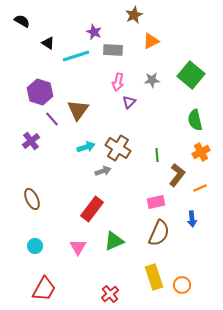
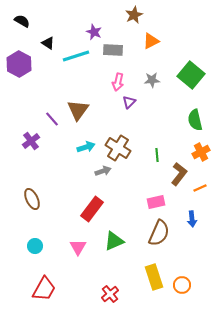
purple hexagon: moved 21 px left, 28 px up; rotated 10 degrees clockwise
brown L-shape: moved 2 px right, 1 px up
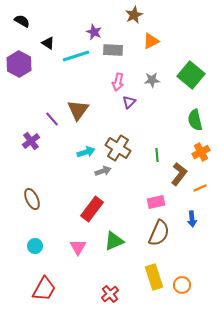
cyan arrow: moved 5 px down
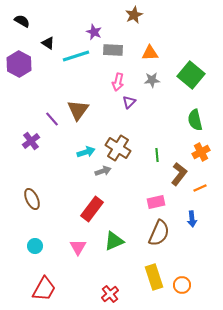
orange triangle: moved 1 px left, 12 px down; rotated 24 degrees clockwise
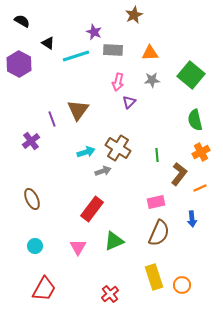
purple line: rotated 21 degrees clockwise
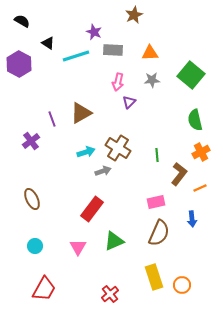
brown triangle: moved 3 px right, 3 px down; rotated 25 degrees clockwise
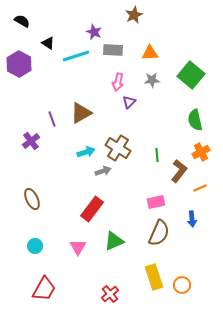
brown L-shape: moved 3 px up
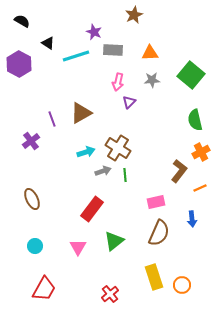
green line: moved 32 px left, 20 px down
green triangle: rotated 15 degrees counterclockwise
